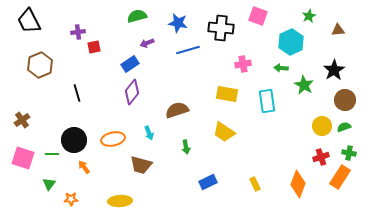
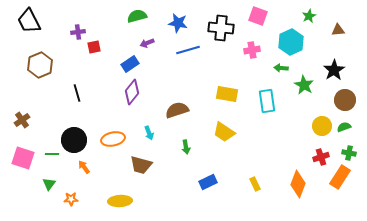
pink cross at (243, 64): moved 9 px right, 14 px up
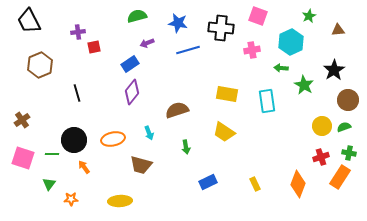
brown circle at (345, 100): moved 3 px right
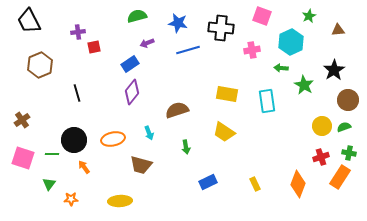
pink square at (258, 16): moved 4 px right
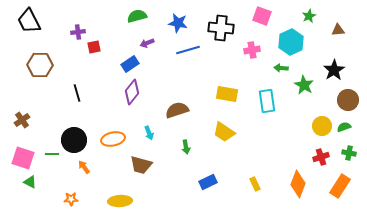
brown hexagon at (40, 65): rotated 25 degrees clockwise
orange rectangle at (340, 177): moved 9 px down
green triangle at (49, 184): moved 19 px left, 2 px up; rotated 40 degrees counterclockwise
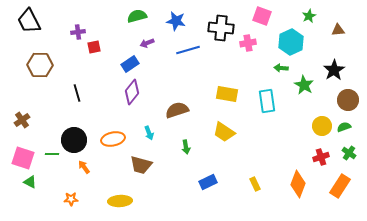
blue star at (178, 23): moved 2 px left, 2 px up
pink cross at (252, 50): moved 4 px left, 7 px up
green cross at (349, 153): rotated 24 degrees clockwise
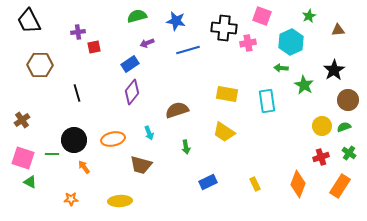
black cross at (221, 28): moved 3 px right
